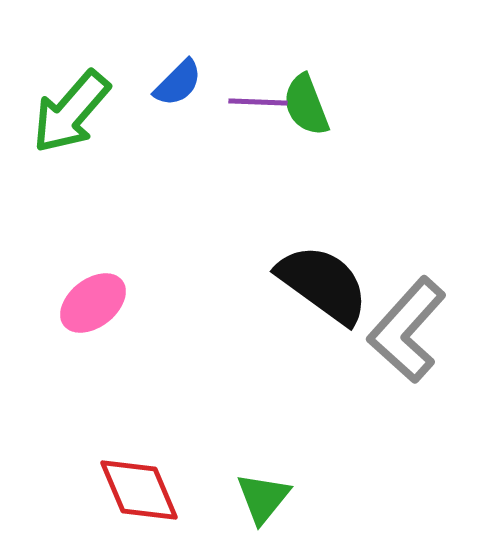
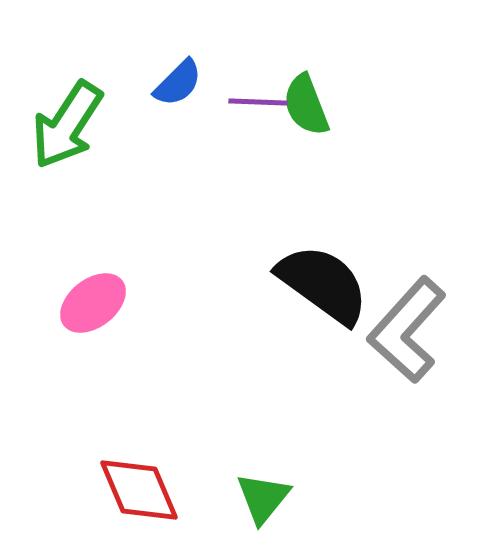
green arrow: moved 4 px left, 13 px down; rotated 8 degrees counterclockwise
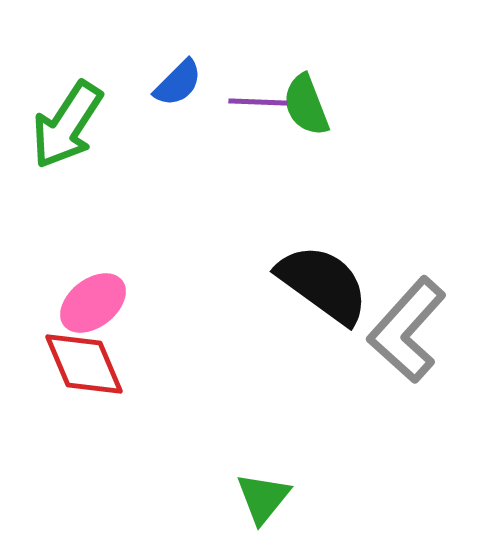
red diamond: moved 55 px left, 126 px up
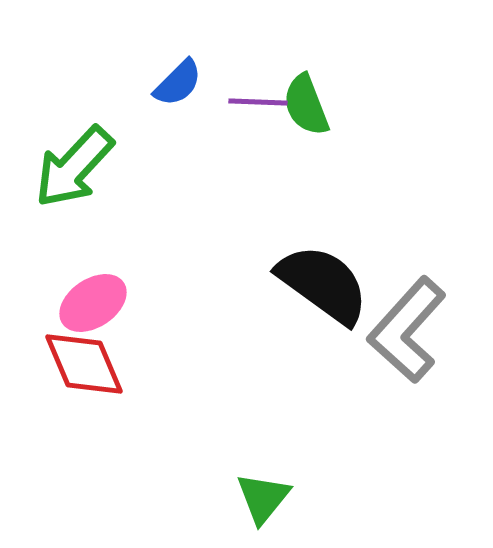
green arrow: moved 7 px right, 42 px down; rotated 10 degrees clockwise
pink ellipse: rotated 4 degrees clockwise
